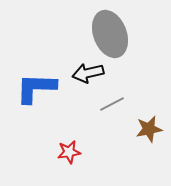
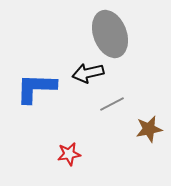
red star: moved 2 px down
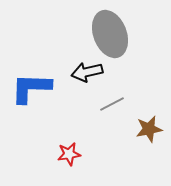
black arrow: moved 1 px left, 1 px up
blue L-shape: moved 5 px left
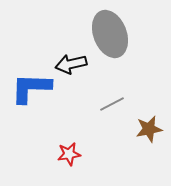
black arrow: moved 16 px left, 8 px up
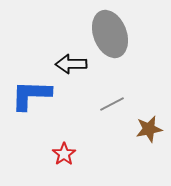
black arrow: rotated 12 degrees clockwise
blue L-shape: moved 7 px down
red star: moved 5 px left; rotated 25 degrees counterclockwise
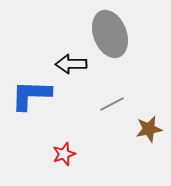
red star: rotated 15 degrees clockwise
